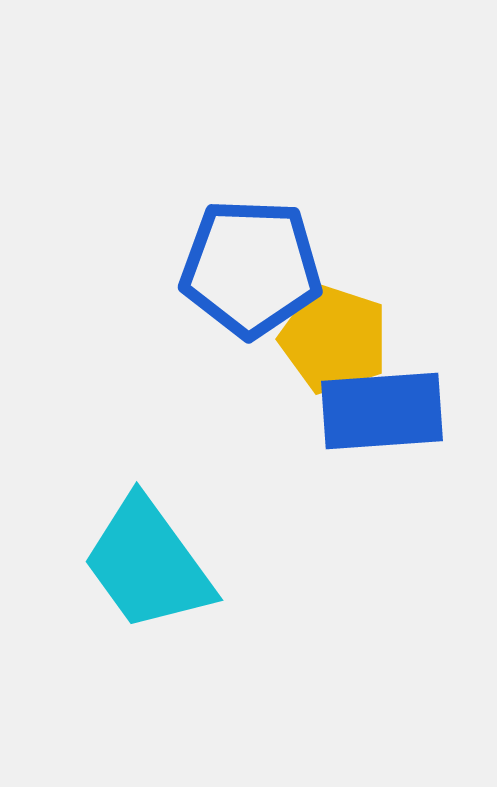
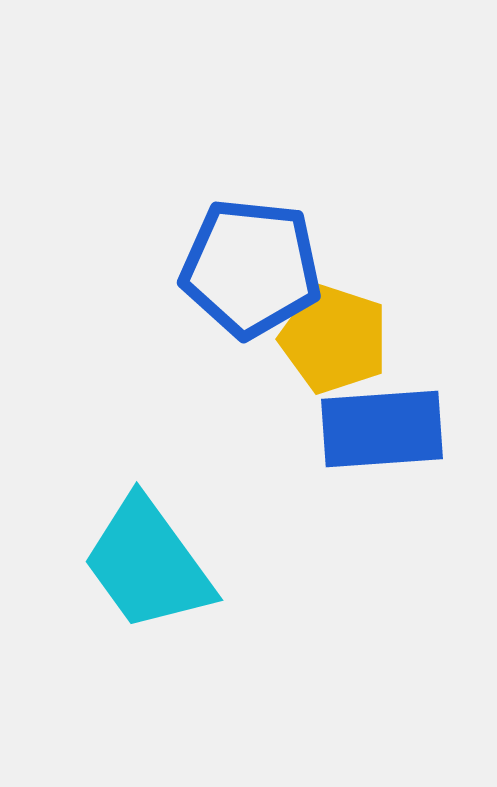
blue pentagon: rotated 4 degrees clockwise
blue rectangle: moved 18 px down
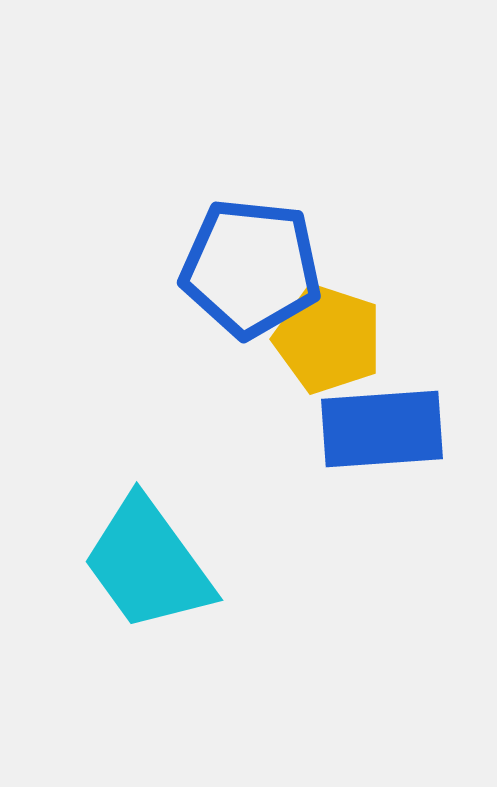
yellow pentagon: moved 6 px left
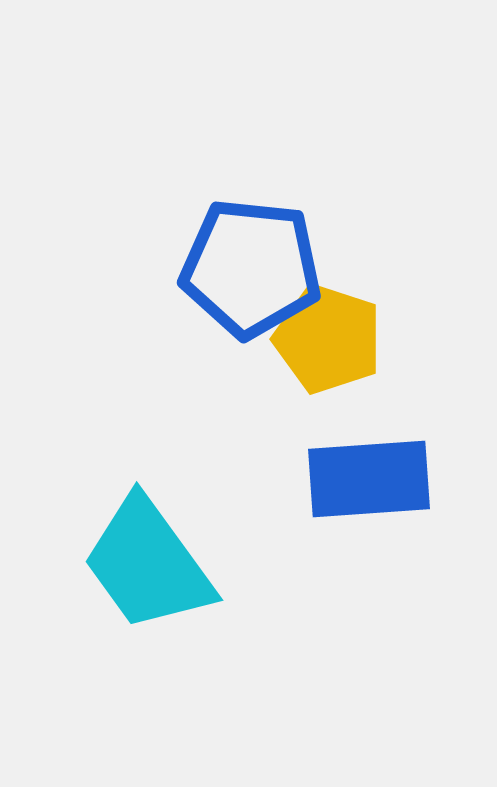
blue rectangle: moved 13 px left, 50 px down
